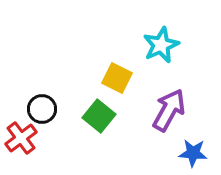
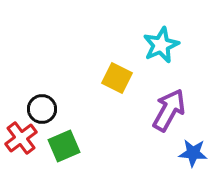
green square: moved 35 px left, 30 px down; rotated 28 degrees clockwise
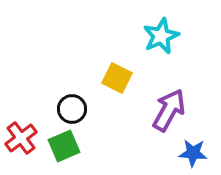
cyan star: moved 9 px up
black circle: moved 30 px right
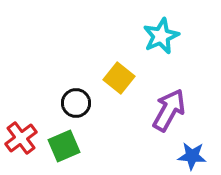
yellow square: moved 2 px right; rotated 12 degrees clockwise
black circle: moved 4 px right, 6 px up
blue star: moved 1 px left, 3 px down
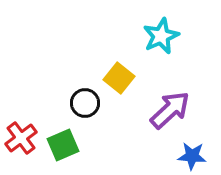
black circle: moved 9 px right
purple arrow: moved 1 px right; rotated 18 degrees clockwise
green square: moved 1 px left, 1 px up
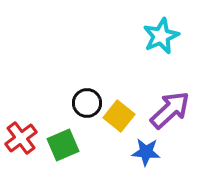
yellow square: moved 38 px down
black circle: moved 2 px right
blue star: moved 46 px left, 4 px up
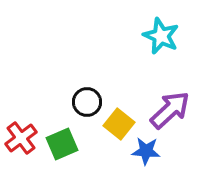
cyan star: rotated 24 degrees counterclockwise
black circle: moved 1 px up
yellow square: moved 8 px down
green square: moved 1 px left, 1 px up
blue star: moved 1 px up
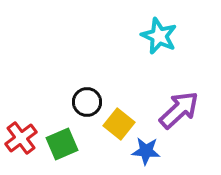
cyan star: moved 2 px left
purple arrow: moved 9 px right
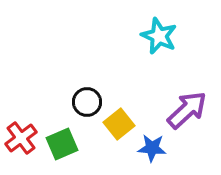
purple arrow: moved 8 px right
yellow square: rotated 12 degrees clockwise
blue star: moved 6 px right, 3 px up
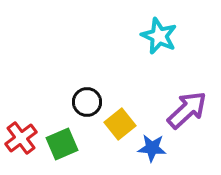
yellow square: moved 1 px right
